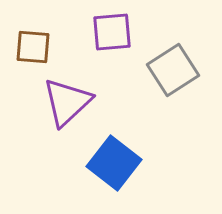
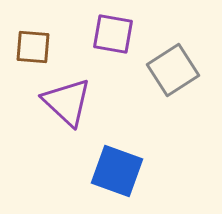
purple square: moved 1 px right, 2 px down; rotated 15 degrees clockwise
purple triangle: rotated 34 degrees counterclockwise
blue square: moved 3 px right, 8 px down; rotated 18 degrees counterclockwise
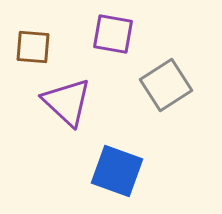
gray square: moved 7 px left, 15 px down
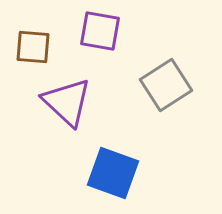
purple square: moved 13 px left, 3 px up
blue square: moved 4 px left, 2 px down
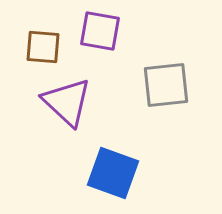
brown square: moved 10 px right
gray square: rotated 27 degrees clockwise
